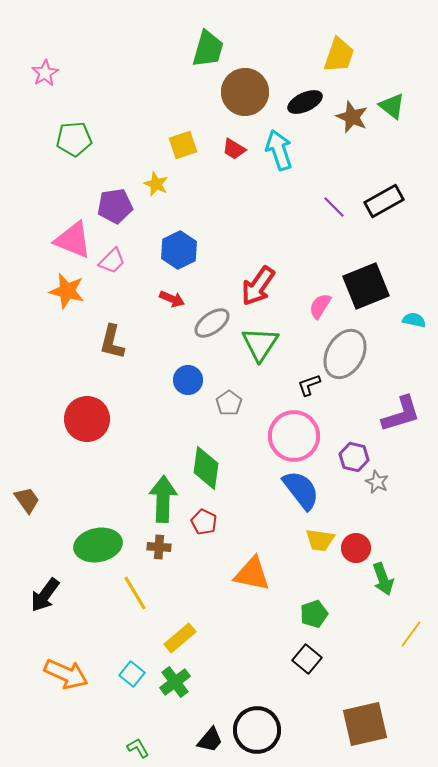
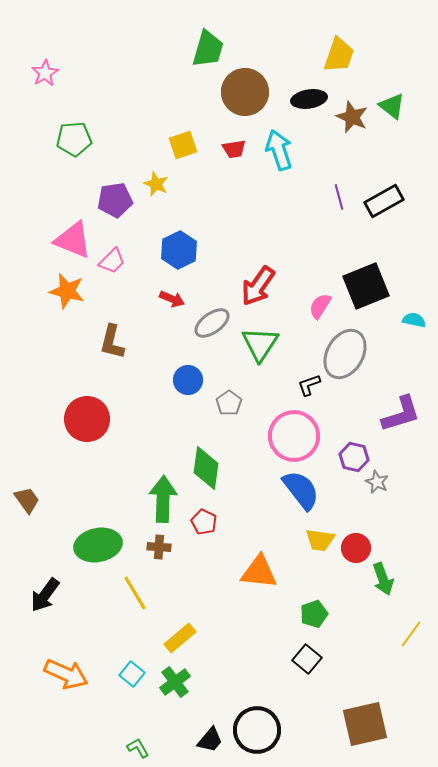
black ellipse at (305, 102): moved 4 px right, 3 px up; rotated 16 degrees clockwise
red trapezoid at (234, 149): rotated 40 degrees counterclockwise
purple pentagon at (115, 206): moved 6 px up
purple line at (334, 207): moved 5 px right, 10 px up; rotated 30 degrees clockwise
orange triangle at (252, 574): moved 7 px right, 2 px up; rotated 6 degrees counterclockwise
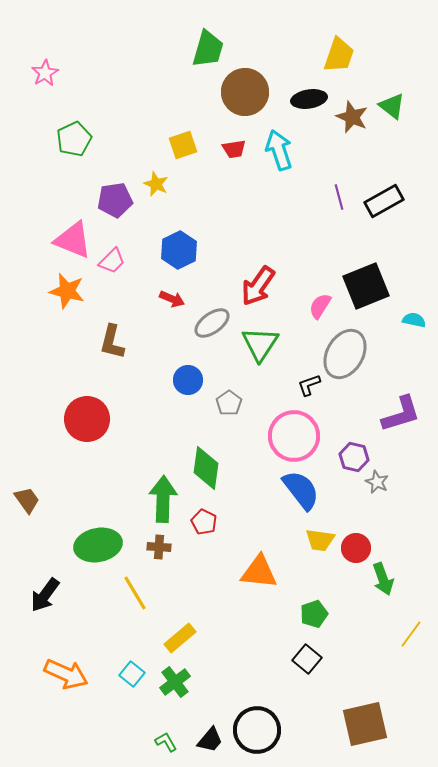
green pentagon at (74, 139): rotated 20 degrees counterclockwise
green L-shape at (138, 748): moved 28 px right, 6 px up
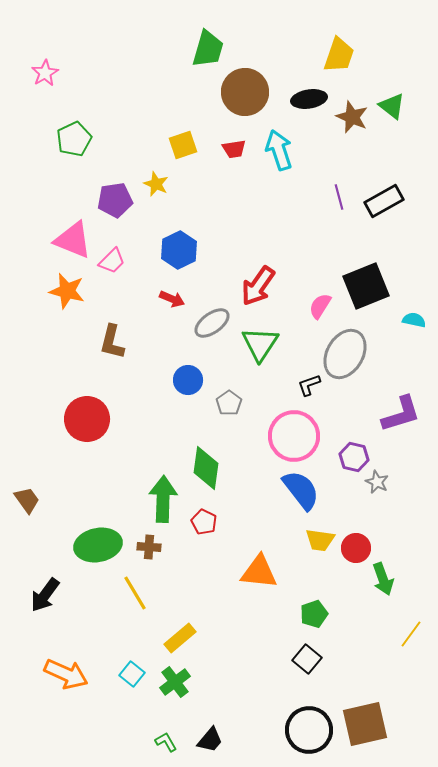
brown cross at (159, 547): moved 10 px left
black circle at (257, 730): moved 52 px right
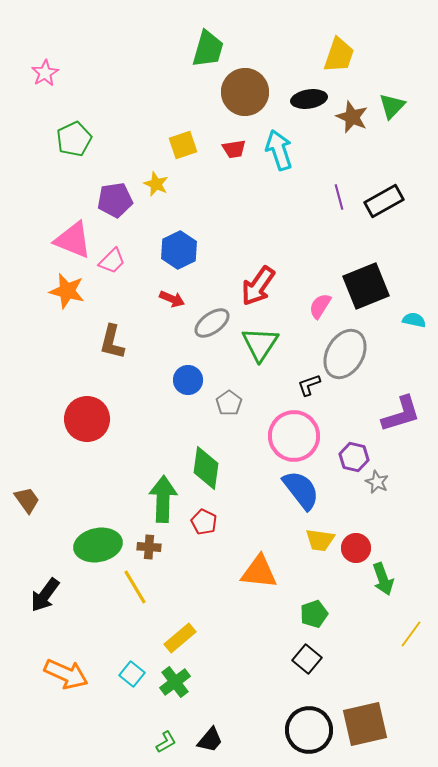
green triangle at (392, 106): rotated 36 degrees clockwise
yellow line at (135, 593): moved 6 px up
green L-shape at (166, 742): rotated 90 degrees clockwise
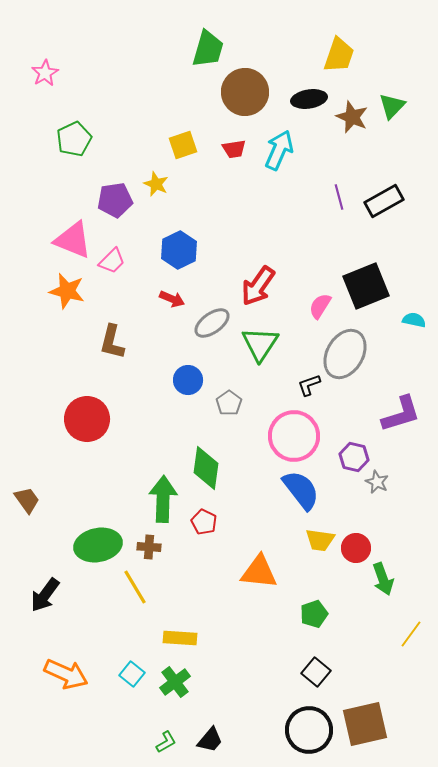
cyan arrow at (279, 150): rotated 42 degrees clockwise
yellow rectangle at (180, 638): rotated 44 degrees clockwise
black square at (307, 659): moved 9 px right, 13 px down
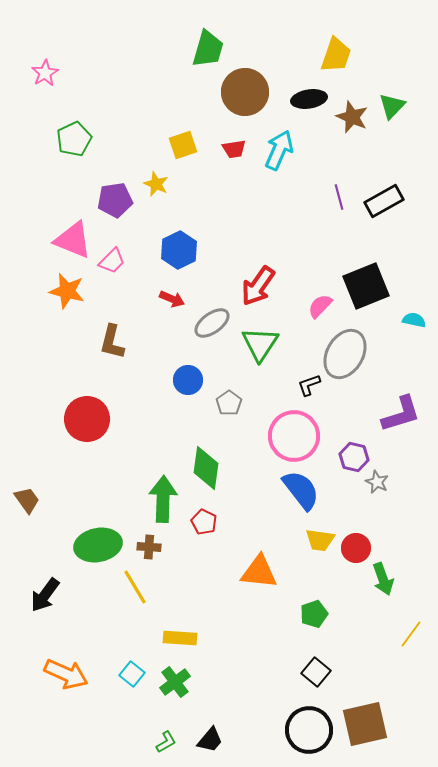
yellow trapezoid at (339, 55): moved 3 px left
pink semicircle at (320, 306): rotated 12 degrees clockwise
